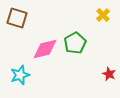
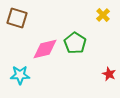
green pentagon: rotated 10 degrees counterclockwise
cyan star: rotated 18 degrees clockwise
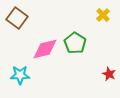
brown square: rotated 20 degrees clockwise
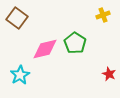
yellow cross: rotated 24 degrees clockwise
cyan star: rotated 30 degrees counterclockwise
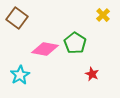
yellow cross: rotated 24 degrees counterclockwise
pink diamond: rotated 24 degrees clockwise
red star: moved 17 px left
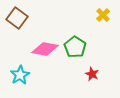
green pentagon: moved 4 px down
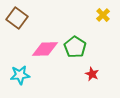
pink diamond: rotated 12 degrees counterclockwise
cyan star: rotated 24 degrees clockwise
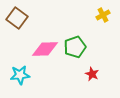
yellow cross: rotated 16 degrees clockwise
green pentagon: rotated 20 degrees clockwise
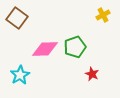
cyan star: rotated 24 degrees counterclockwise
